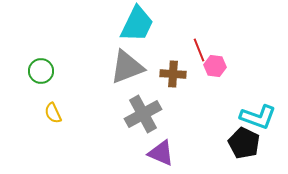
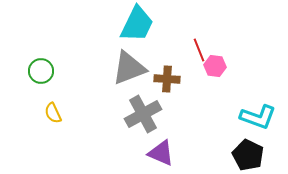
gray triangle: moved 2 px right, 1 px down
brown cross: moved 6 px left, 5 px down
black pentagon: moved 4 px right, 12 px down
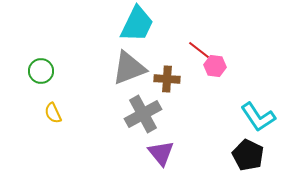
red line: rotated 30 degrees counterclockwise
cyan L-shape: rotated 36 degrees clockwise
purple triangle: rotated 28 degrees clockwise
